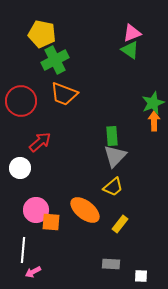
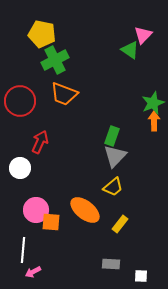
pink triangle: moved 11 px right, 2 px down; rotated 24 degrees counterclockwise
red circle: moved 1 px left
green rectangle: rotated 24 degrees clockwise
red arrow: rotated 25 degrees counterclockwise
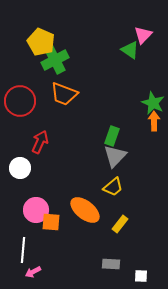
yellow pentagon: moved 1 px left, 8 px down; rotated 12 degrees clockwise
green star: rotated 25 degrees counterclockwise
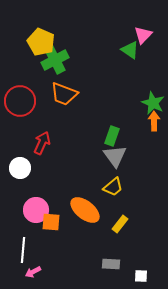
red arrow: moved 2 px right, 1 px down
gray triangle: rotated 20 degrees counterclockwise
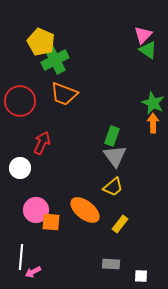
green triangle: moved 18 px right
orange arrow: moved 1 px left, 2 px down
white line: moved 2 px left, 7 px down
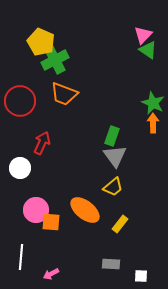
pink arrow: moved 18 px right, 2 px down
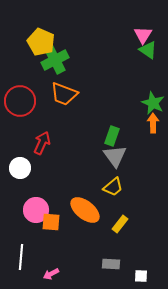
pink triangle: rotated 12 degrees counterclockwise
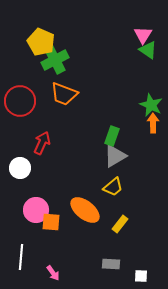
green star: moved 2 px left, 2 px down
gray triangle: rotated 35 degrees clockwise
pink arrow: moved 2 px right, 1 px up; rotated 98 degrees counterclockwise
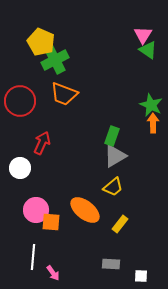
white line: moved 12 px right
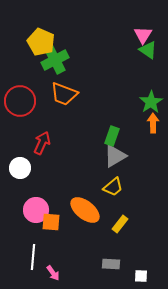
green star: moved 3 px up; rotated 15 degrees clockwise
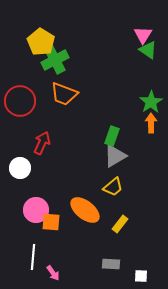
yellow pentagon: rotated 8 degrees clockwise
orange arrow: moved 2 px left
